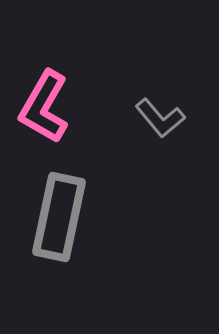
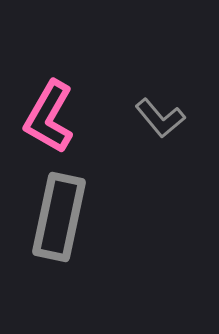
pink L-shape: moved 5 px right, 10 px down
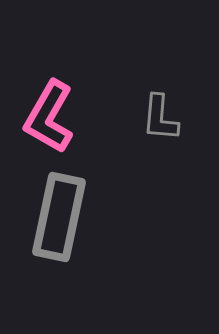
gray L-shape: rotated 45 degrees clockwise
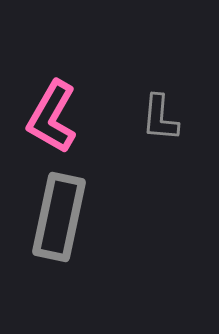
pink L-shape: moved 3 px right
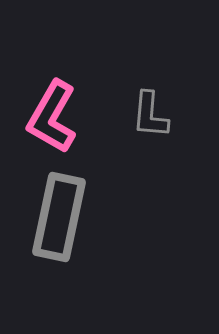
gray L-shape: moved 10 px left, 3 px up
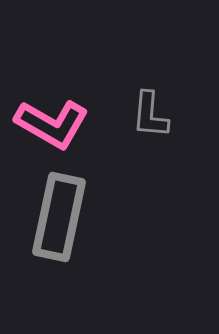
pink L-shape: moved 7 px down; rotated 90 degrees counterclockwise
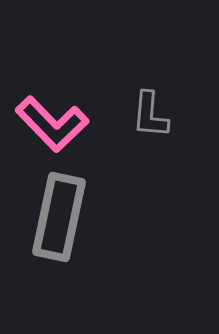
pink L-shape: rotated 16 degrees clockwise
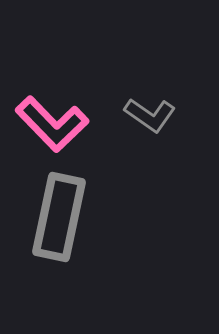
gray L-shape: rotated 60 degrees counterclockwise
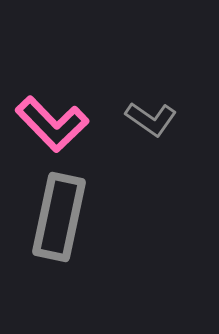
gray L-shape: moved 1 px right, 4 px down
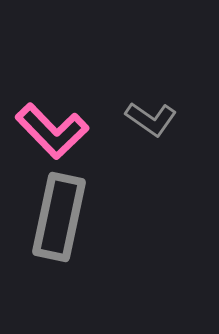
pink L-shape: moved 7 px down
